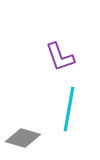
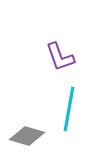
gray diamond: moved 4 px right, 2 px up
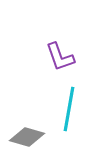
gray diamond: moved 1 px down
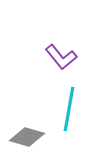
purple L-shape: moved 1 px right; rotated 20 degrees counterclockwise
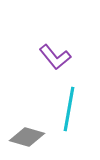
purple L-shape: moved 6 px left
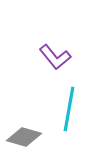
gray diamond: moved 3 px left
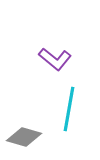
purple L-shape: moved 2 px down; rotated 12 degrees counterclockwise
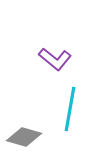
cyan line: moved 1 px right
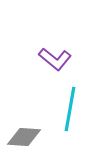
gray diamond: rotated 12 degrees counterclockwise
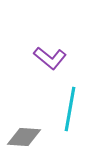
purple L-shape: moved 5 px left, 1 px up
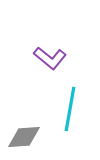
gray diamond: rotated 8 degrees counterclockwise
